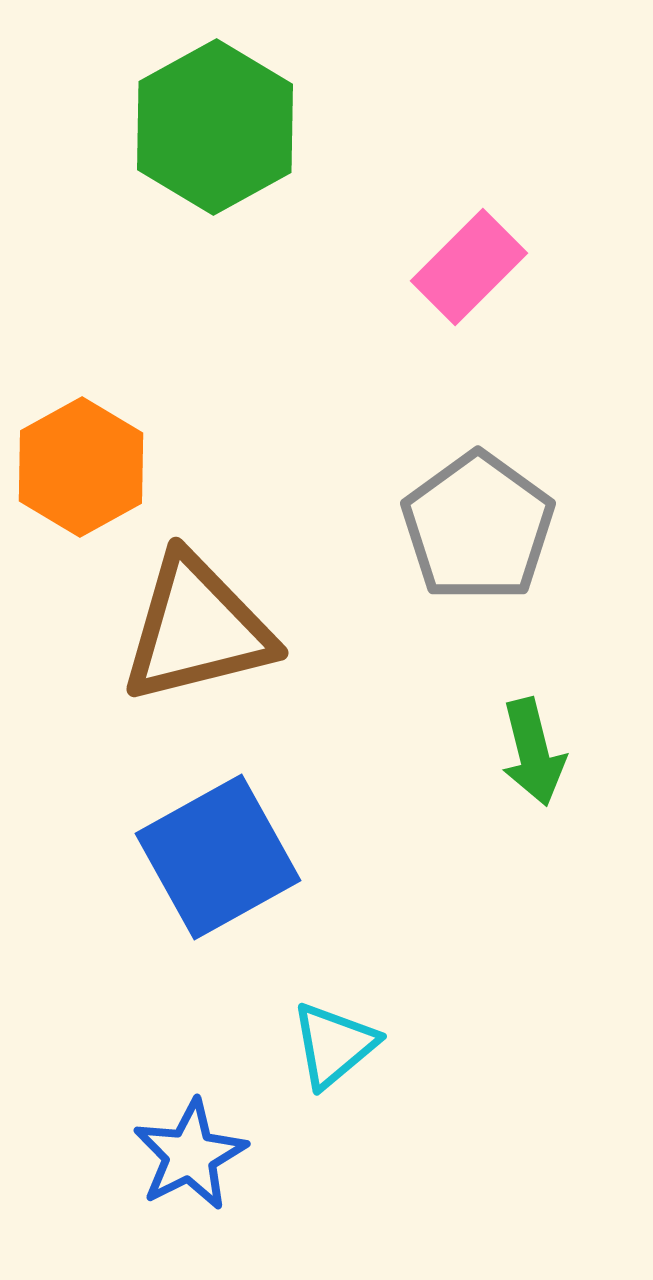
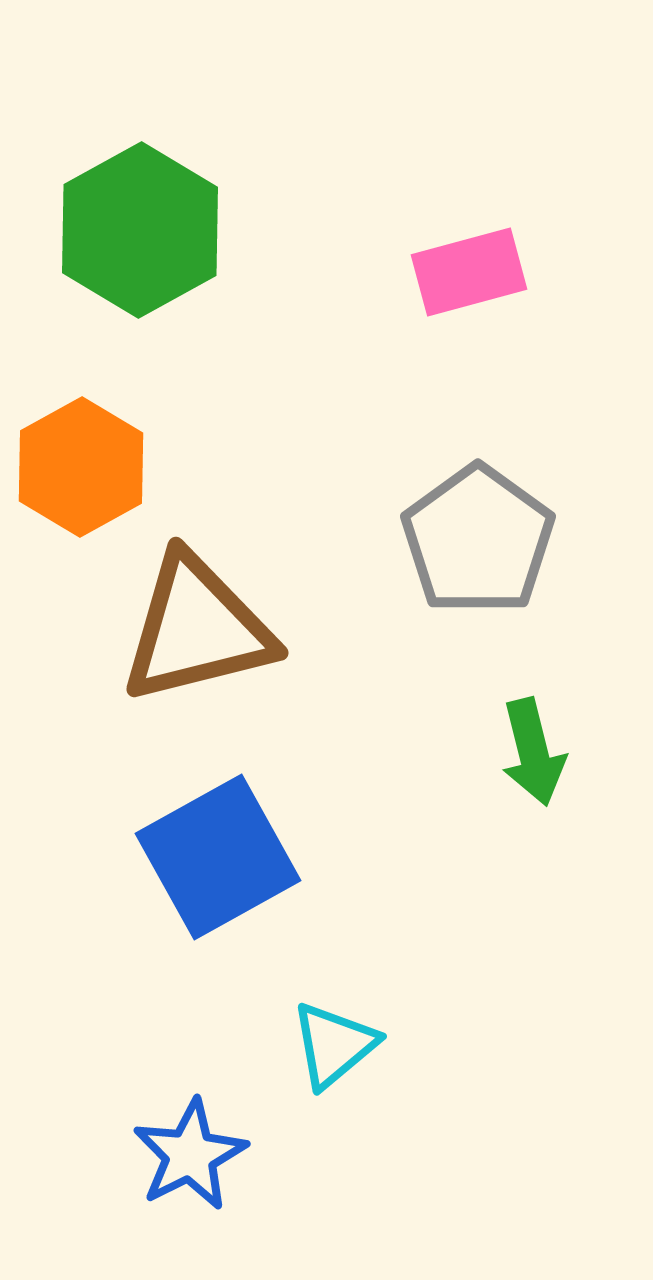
green hexagon: moved 75 px left, 103 px down
pink rectangle: moved 5 px down; rotated 30 degrees clockwise
gray pentagon: moved 13 px down
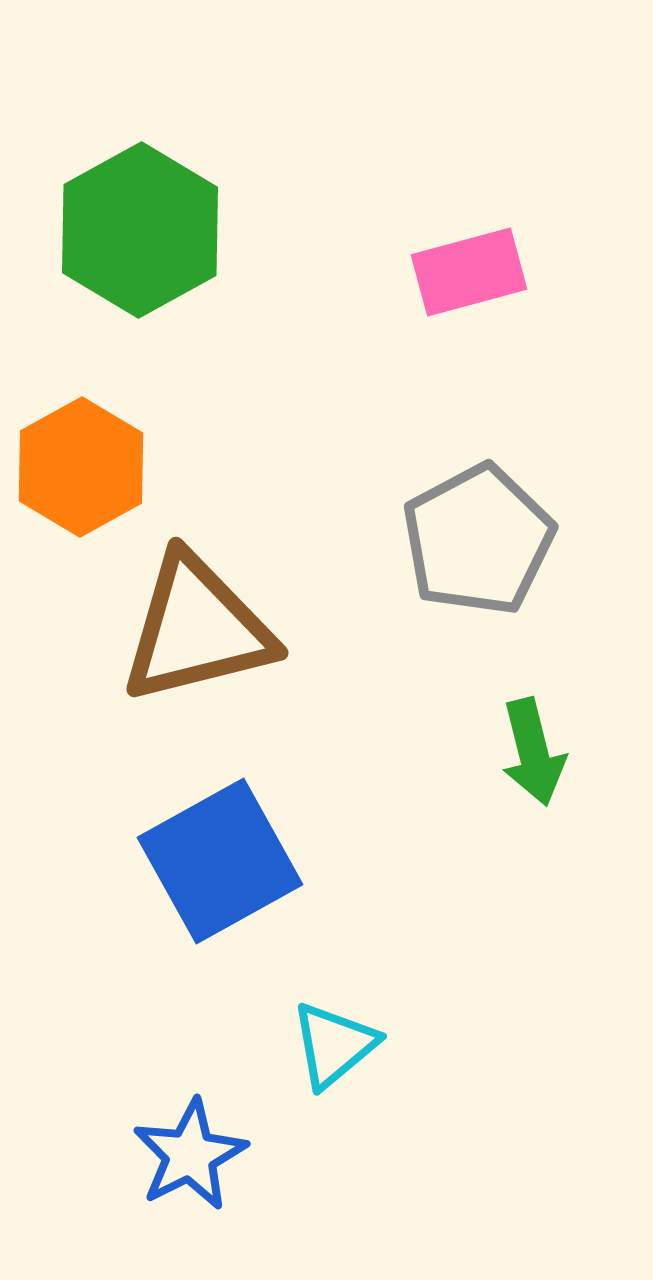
gray pentagon: rotated 8 degrees clockwise
blue square: moved 2 px right, 4 px down
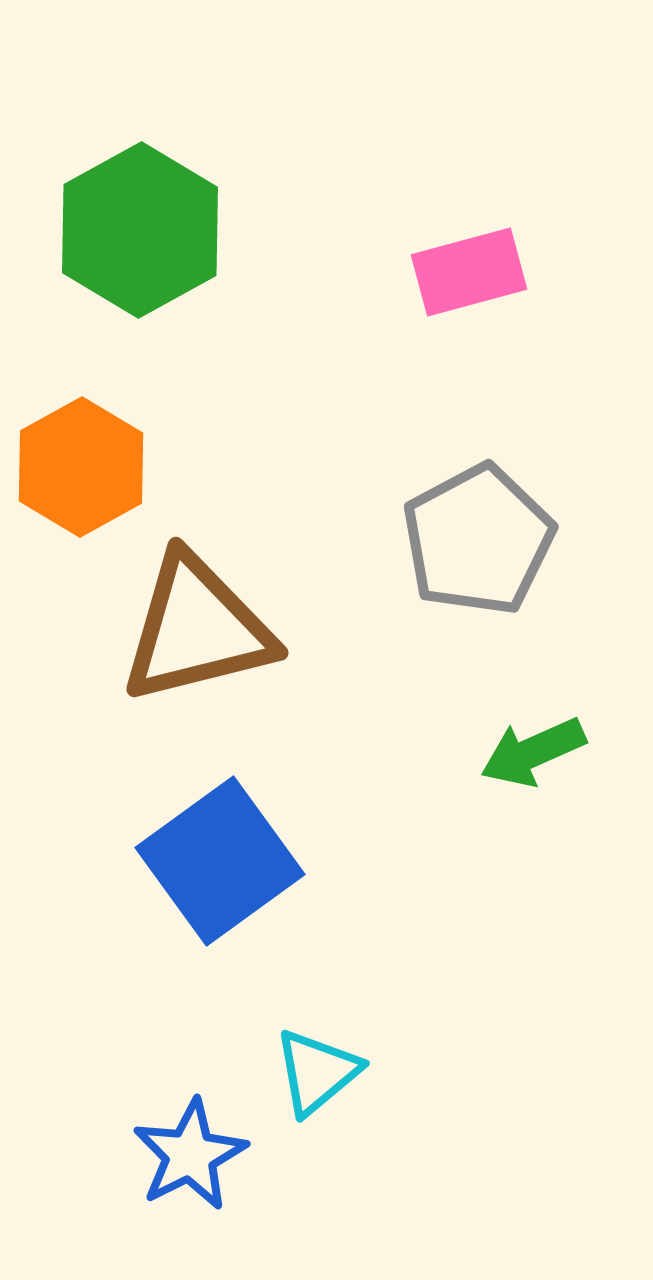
green arrow: rotated 80 degrees clockwise
blue square: rotated 7 degrees counterclockwise
cyan triangle: moved 17 px left, 27 px down
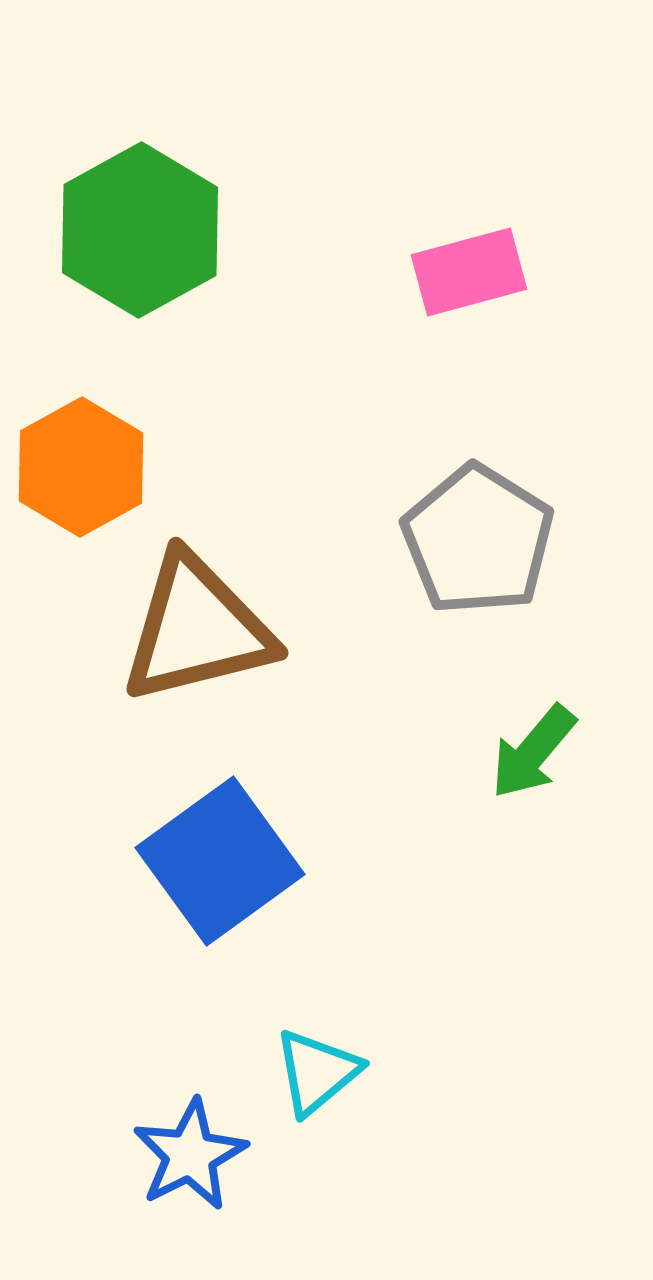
gray pentagon: rotated 12 degrees counterclockwise
green arrow: rotated 26 degrees counterclockwise
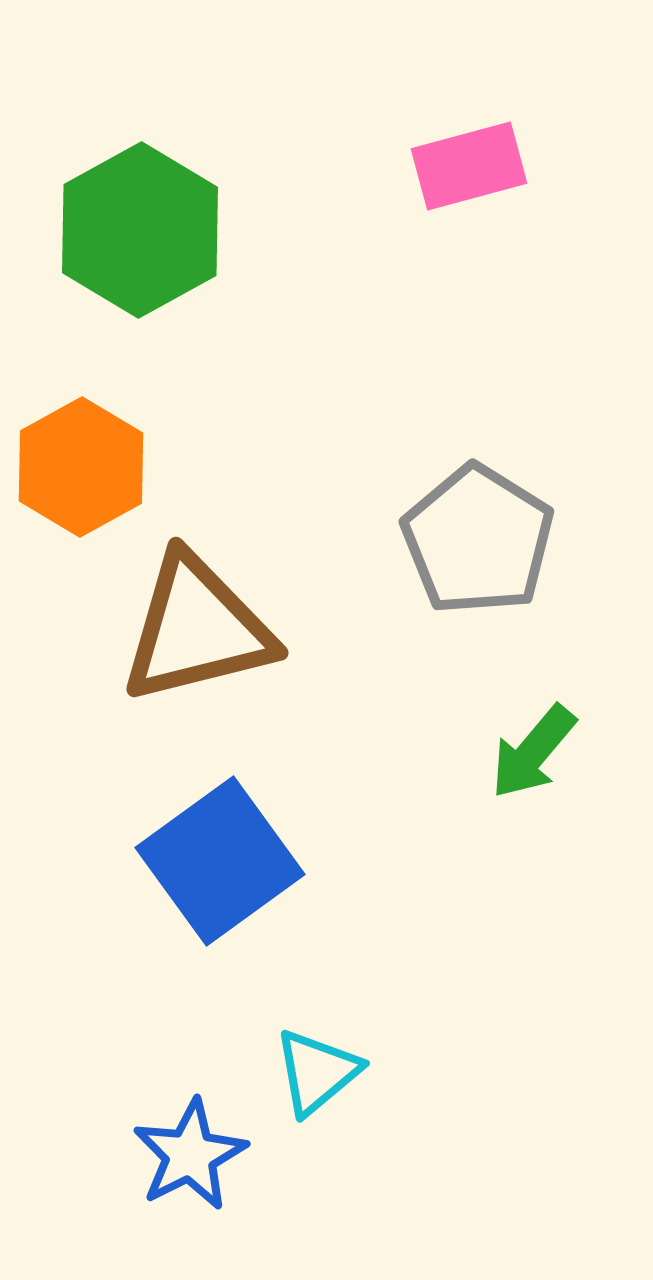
pink rectangle: moved 106 px up
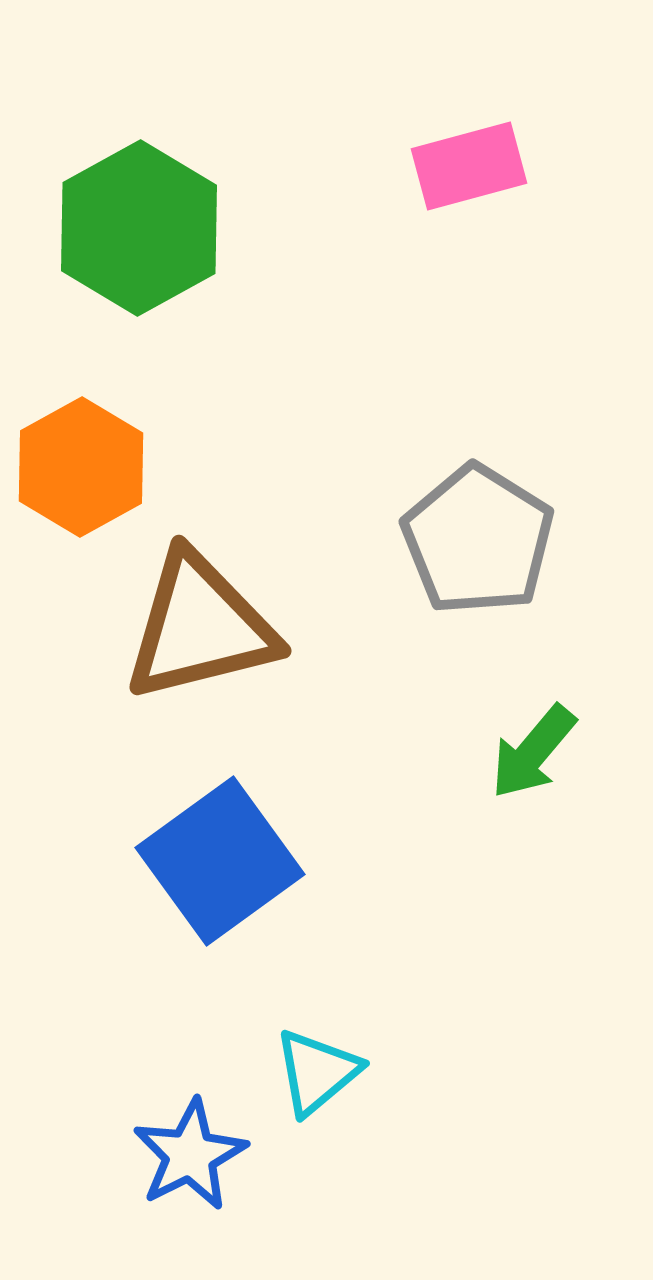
green hexagon: moved 1 px left, 2 px up
brown triangle: moved 3 px right, 2 px up
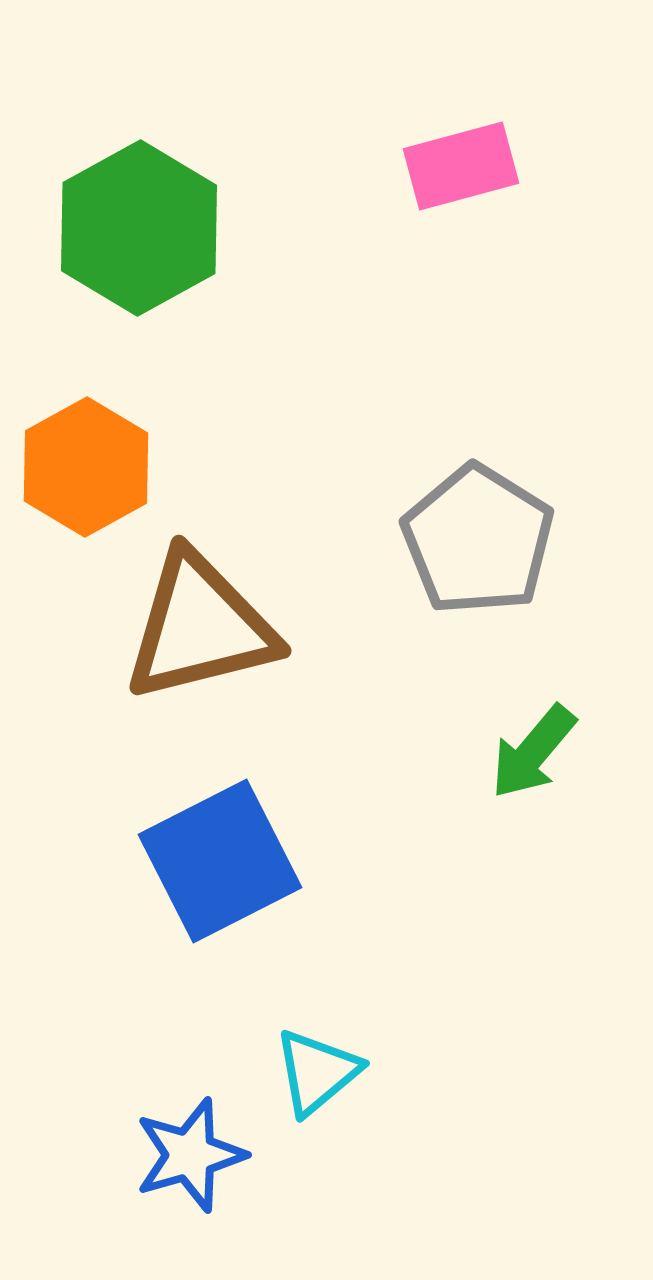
pink rectangle: moved 8 px left
orange hexagon: moved 5 px right
blue square: rotated 9 degrees clockwise
blue star: rotated 11 degrees clockwise
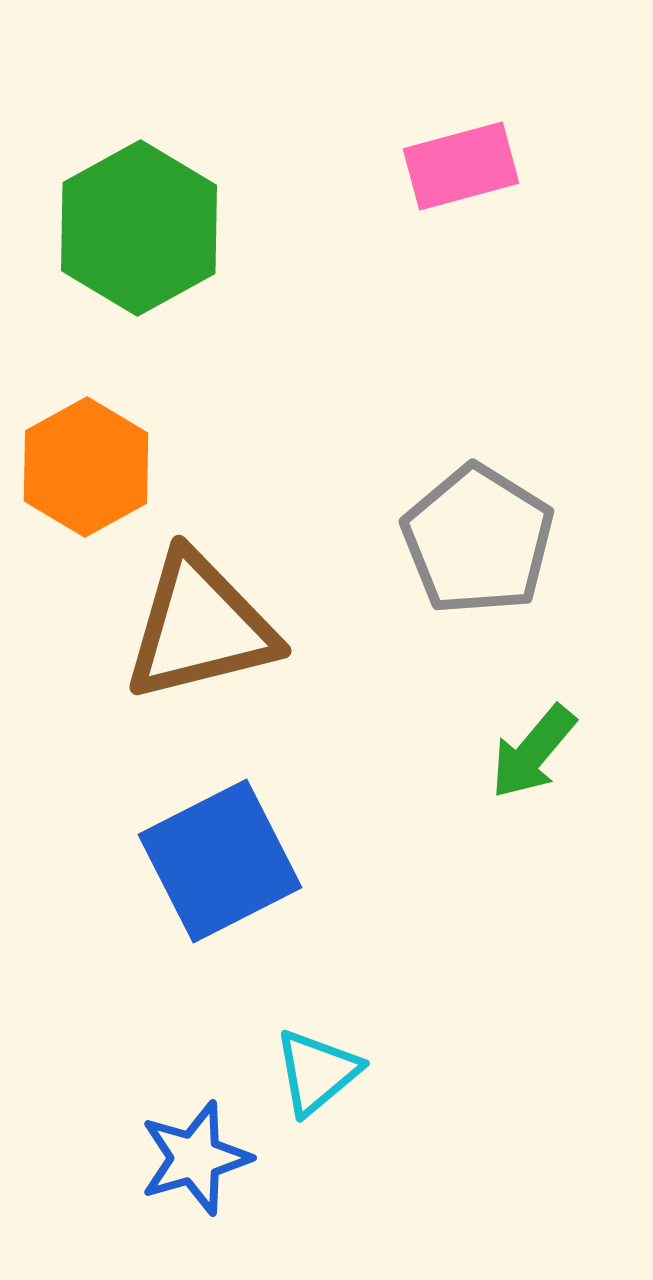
blue star: moved 5 px right, 3 px down
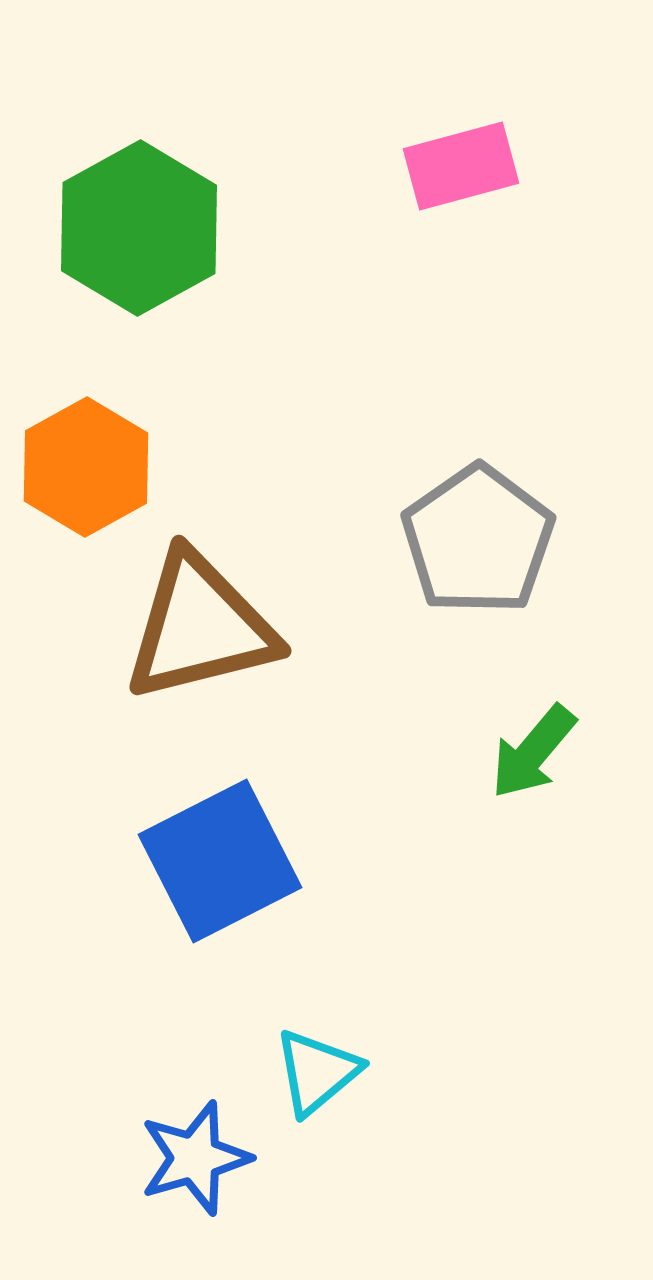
gray pentagon: rotated 5 degrees clockwise
